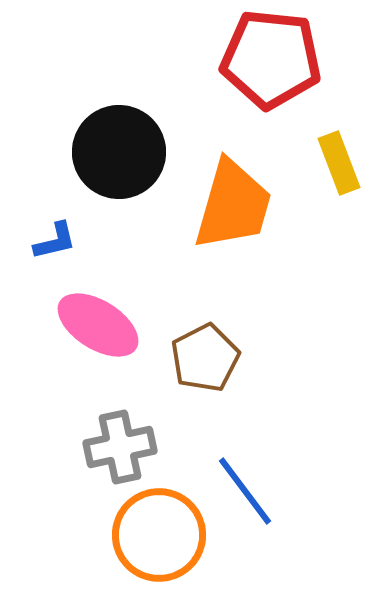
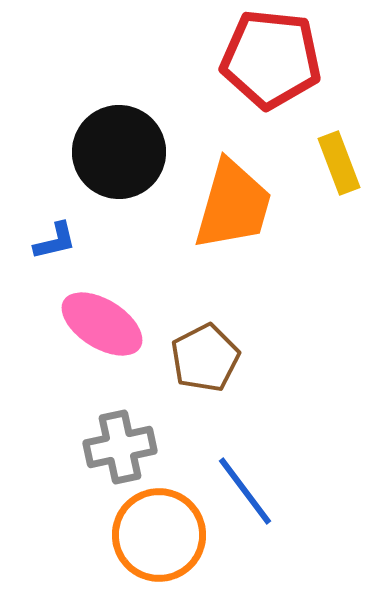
pink ellipse: moved 4 px right, 1 px up
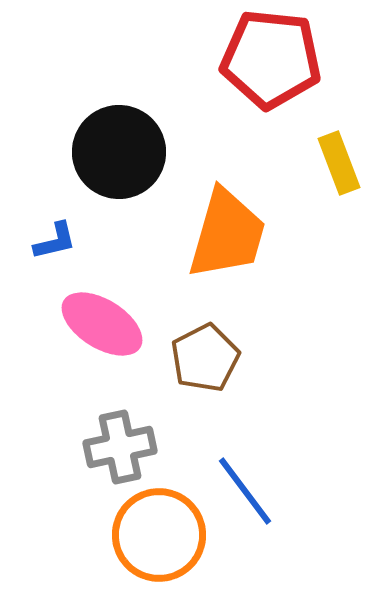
orange trapezoid: moved 6 px left, 29 px down
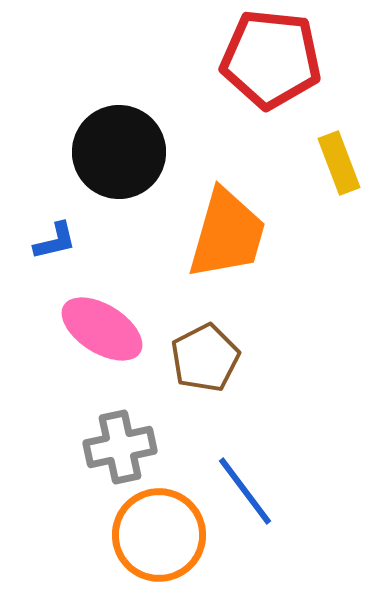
pink ellipse: moved 5 px down
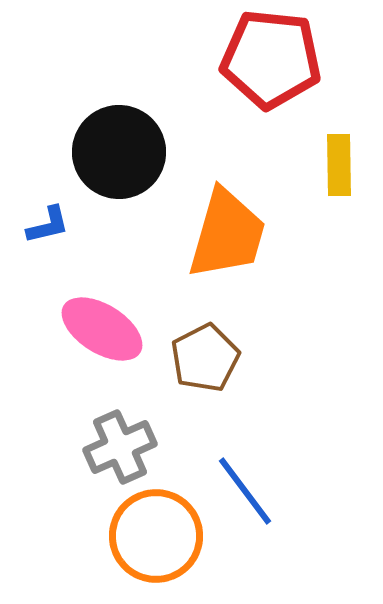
yellow rectangle: moved 2 px down; rotated 20 degrees clockwise
blue L-shape: moved 7 px left, 16 px up
gray cross: rotated 12 degrees counterclockwise
orange circle: moved 3 px left, 1 px down
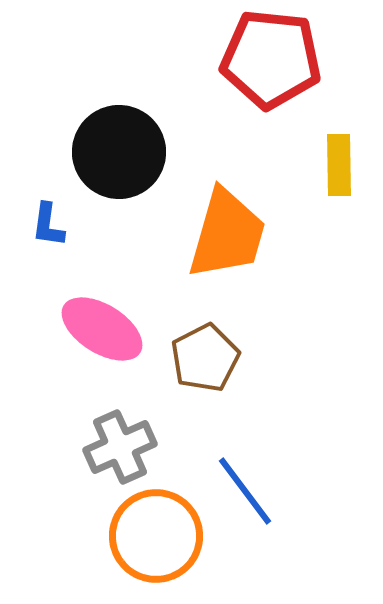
blue L-shape: rotated 111 degrees clockwise
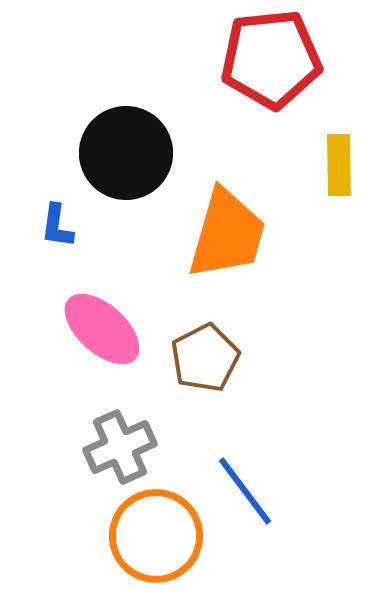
red pentagon: rotated 12 degrees counterclockwise
black circle: moved 7 px right, 1 px down
blue L-shape: moved 9 px right, 1 px down
pink ellipse: rotated 10 degrees clockwise
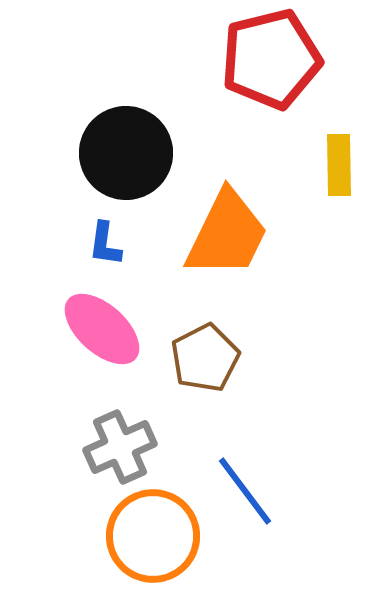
red pentagon: rotated 8 degrees counterclockwise
blue L-shape: moved 48 px right, 18 px down
orange trapezoid: rotated 10 degrees clockwise
orange circle: moved 3 px left
